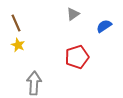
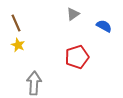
blue semicircle: rotated 63 degrees clockwise
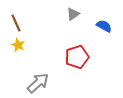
gray arrow: moved 4 px right; rotated 45 degrees clockwise
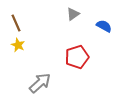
gray arrow: moved 2 px right
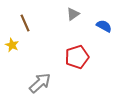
brown line: moved 9 px right
yellow star: moved 6 px left
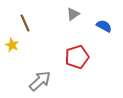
gray arrow: moved 2 px up
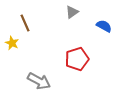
gray triangle: moved 1 px left, 2 px up
yellow star: moved 2 px up
red pentagon: moved 2 px down
gray arrow: moved 1 px left; rotated 70 degrees clockwise
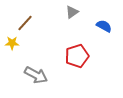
brown line: rotated 66 degrees clockwise
yellow star: rotated 24 degrees counterclockwise
red pentagon: moved 3 px up
gray arrow: moved 3 px left, 6 px up
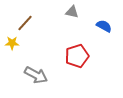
gray triangle: rotated 48 degrees clockwise
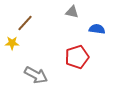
blue semicircle: moved 7 px left, 3 px down; rotated 21 degrees counterclockwise
red pentagon: moved 1 px down
